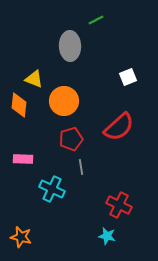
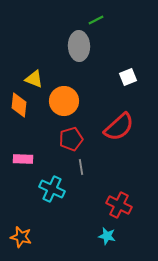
gray ellipse: moved 9 px right
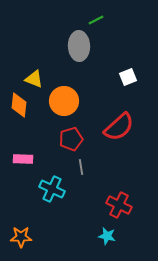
orange star: rotated 15 degrees counterclockwise
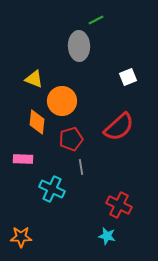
orange circle: moved 2 px left
orange diamond: moved 18 px right, 17 px down
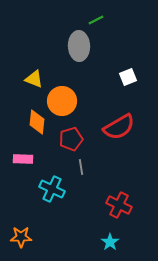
red semicircle: rotated 12 degrees clockwise
cyan star: moved 3 px right, 6 px down; rotated 24 degrees clockwise
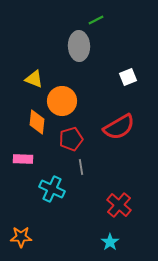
red cross: rotated 15 degrees clockwise
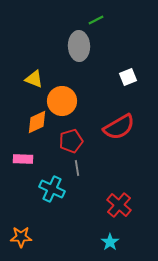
orange diamond: rotated 60 degrees clockwise
red pentagon: moved 2 px down
gray line: moved 4 px left, 1 px down
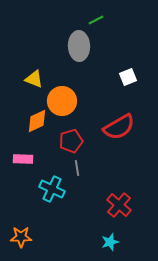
orange diamond: moved 1 px up
cyan star: rotated 18 degrees clockwise
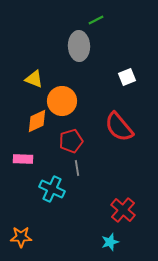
white square: moved 1 px left
red semicircle: rotated 80 degrees clockwise
red cross: moved 4 px right, 5 px down
